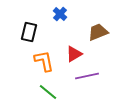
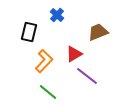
blue cross: moved 3 px left, 1 px down
orange L-shape: rotated 55 degrees clockwise
purple line: rotated 50 degrees clockwise
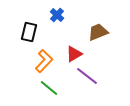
green line: moved 1 px right, 4 px up
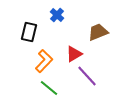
purple line: rotated 10 degrees clockwise
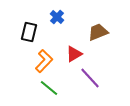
blue cross: moved 2 px down
purple line: moved 3 px right, 2 px down
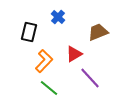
blue cross: moved 1 px right
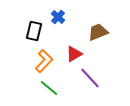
black rectangle: moved 5 px right, 1 px up
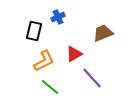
blue cross: rotated 24 degrees clockwise
brown trapezoid: moved 5 px right, 1 px down
orange L-shape: rotated 20 degrees clockwise
purple line: moved 2 px right
green line: moved 1 px right, 1 px up
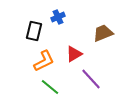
purple line: moved 1 px left, 1 px down
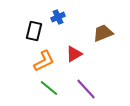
purple line: moved 5 px left, 10 px down
green line: moved 1 px left, 1 px down
